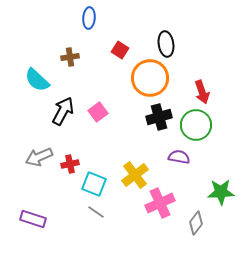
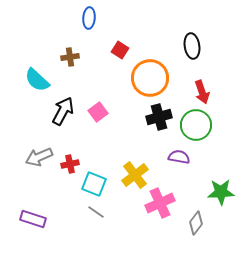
black ellipse: moved 26 px right, 2 px down
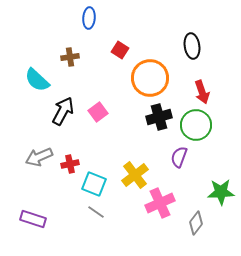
purple semicircle: rotated 80 degrees counterclockwise
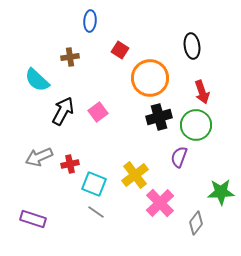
blue ellipse: moved 1 px right, 3 px down
pink cross: rotated 20 degrees counterclockwise
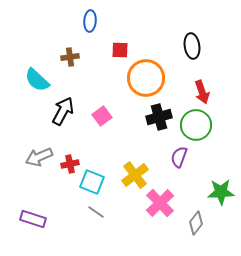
red square: rotated 30 degrees counterclockwise
orange circle: moved 4 px left
pink square: moved 4 px right, 4 px down
cyan square: moved 2 px left, 2 px up
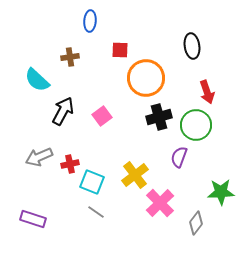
red arrow: moved 5 px right
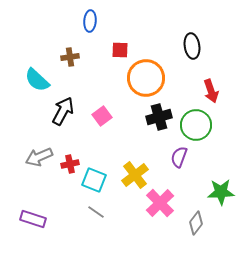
red arrow: moved 4 px right, 1 px up
cyan square: moved 2 px right, 2 px up
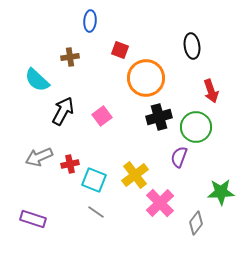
red square: rotated 18 degrees clockwise
green circle: moved 2 px down
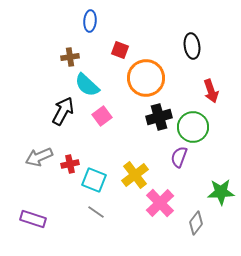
cyan semicircle: moved 50 px right, 5 px down
green circle: moved 3 px left
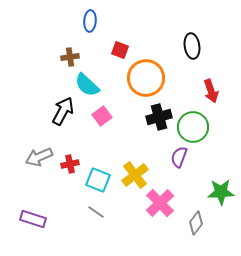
cyan square: moved 4 px right
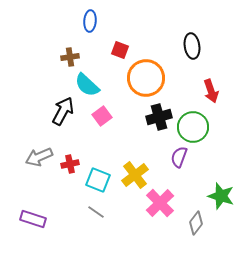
green star: moved 4 px down; rotated 20 degrees clockwise
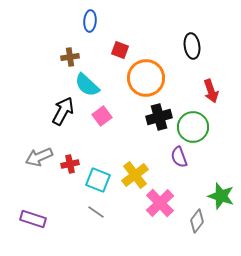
purple semicircle: rotated 40 degrees counterclockwise
gray diamond: moved 1 px right, 2 px up
